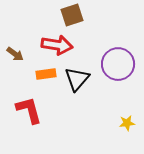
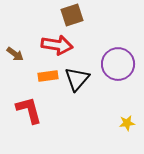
orange rectangle: moved 2 px right, 2 px down
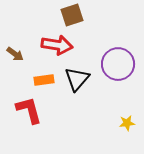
orange rectangle: moved 4 px left, 4 px down
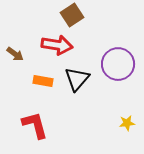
brown square: rotated 15 degrees counterclockwise
orange rectangle: moved 1 px left, 1 px down; rotated 18 degrees clockwise
red L-shape: moved 6 px right, 15 px down
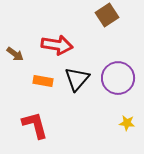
brown square: moved 35 px right
purple circle: moved 14 px down
yellow star: rotated 14 degrees clockwise
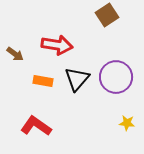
purple circle: moved 2 px left, 1 px up
red L-shape: moved 1 px right, 1 px down; rotated 40 degrees counterclockwise
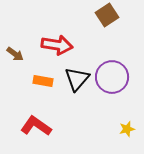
purple circle: moved 4 px left
yellow star: moved 6 px down; rotated 21 degrees counterclockwise
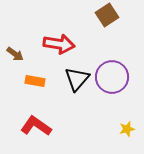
red arrow: moved 2 px right, 1 px up
orange rectangle: moved 8 px left
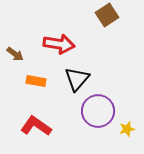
purple circle: moved 14 px left, 34 px down
orange rectangle: moved 1 px right
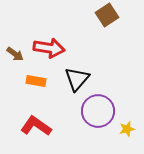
red arrow: moved 10 px left, 4 px down
